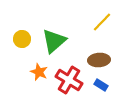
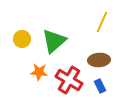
yellow line: rotated 20 degrees counterclockwise
orange star: rotated 18 degrees counterclockwise
blue rectangle: moved 1 px left, 1 px down; rotated 32 degrees clockwise
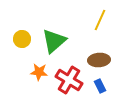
yellow line: moved 2 px left, 2 px up
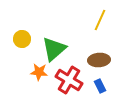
green triangle: moved 8 px down
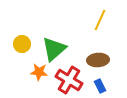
yellow circle: moved 5 px down
brown ellipse: moved 1 px left
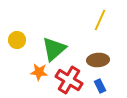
yellow circle: moved 5 px left, 4 px up
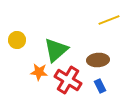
yellow line: moved 9 px right; rotated 45 degrees clockwise
green triangle: moved 2 px right, 1 px down
red cross: moved 1 px left
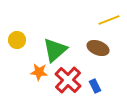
green triangle: moved 1 px left
brown ellipse: moved 12 px up; rotated 25 degrees clockwise
red cross: rotated 12 degrees clockwise
blue rectangle: moved 5 px left
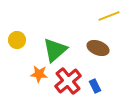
yellow line: moved 4 px up
orange star: moved 2 px down
red cross: moved 1 px down; rotated 8 degrees clockwise
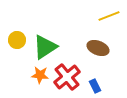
green triangle: moved 10 px left, 3 px up; rotated 8 degrees clockwise
orange star: moved 1 px right, 1 px down
red cross: moved 1 px left, 4 px up
